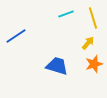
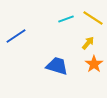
cyan line: moved 5 px down
yellow line: rotated 40 degrees counterclockwise
orange star: rotated 18 degrees counterclockwise
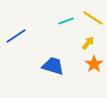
cyan line: moved 2 px down
blue trapezoid: moved 4 px left
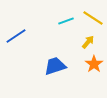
yellow arrow: moved 1 px up
blue trapezoid: moved 2 px right; rotated 35 degrees counterclockwise
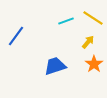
blue line: rotated 20 degrees counterclockwise
